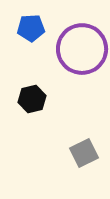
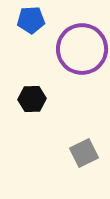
blue pentagon: moved 8 px up
black hexagon: rotated 12 degrees clockwise
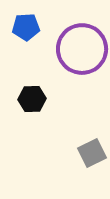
blue pentagon: moved 5 px left, 7 px down
gray square: moved 8 px right
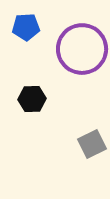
gray square: moved 9 px up
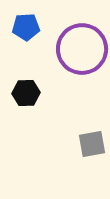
black hexagon: moved 6 px left, 6 px up
gray square: rotated 16 degrees clockwise
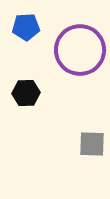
purple circle: moved 2 px left, 1 px down
gray square: rotated 12 degrees clockwise
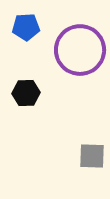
gray square: moved 12 px down
